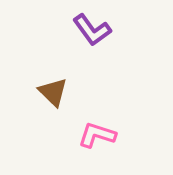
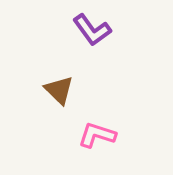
brown triangle: moved 6 px right, 2 px up
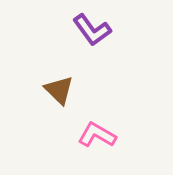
pink L-shape: rotated 12 degrees clockwise
